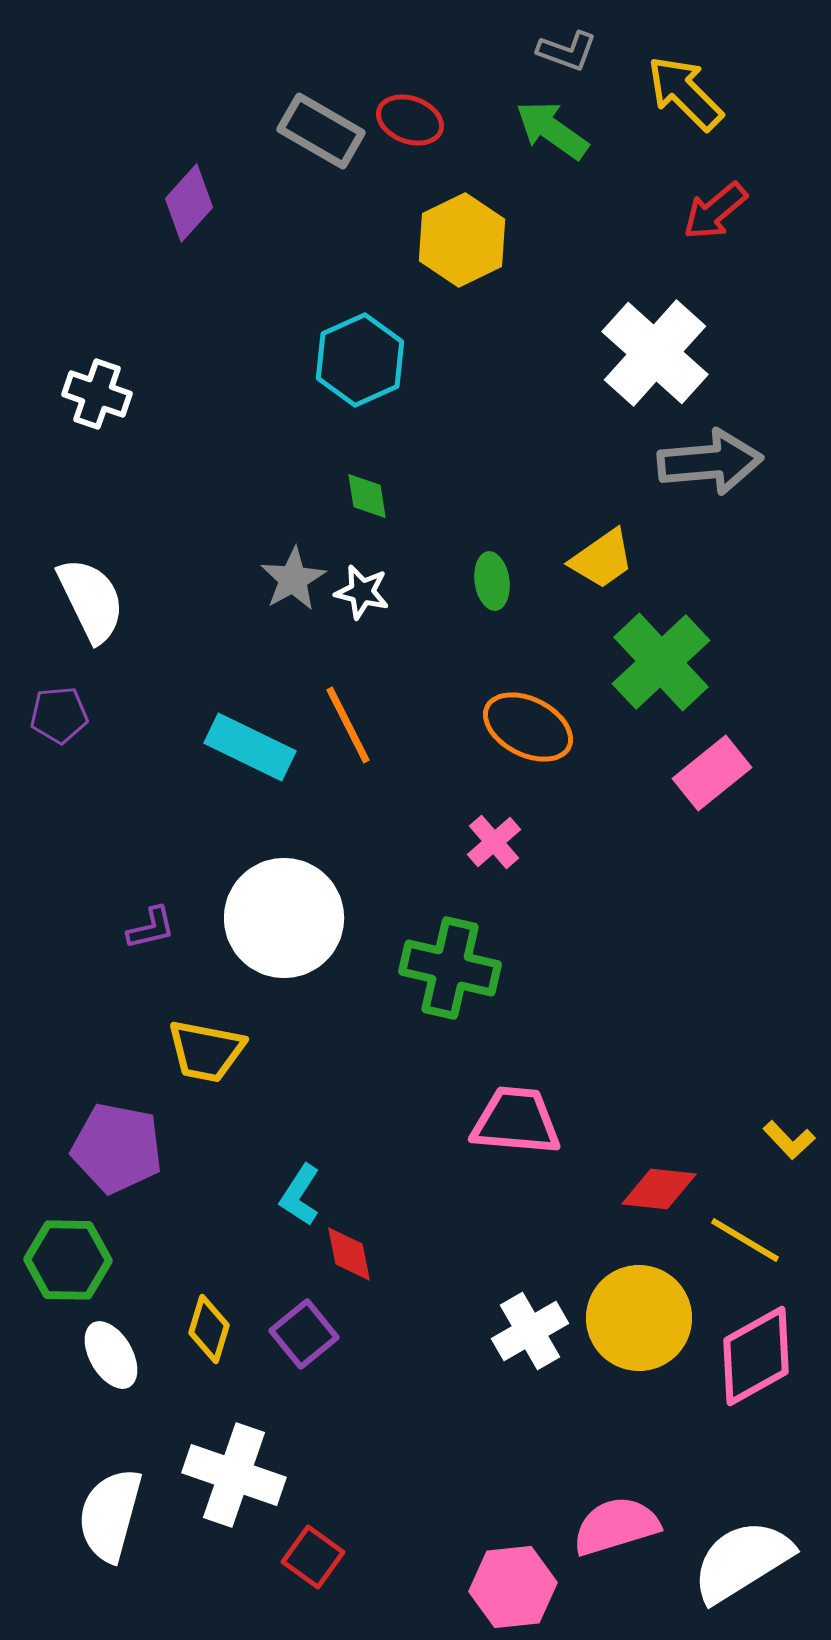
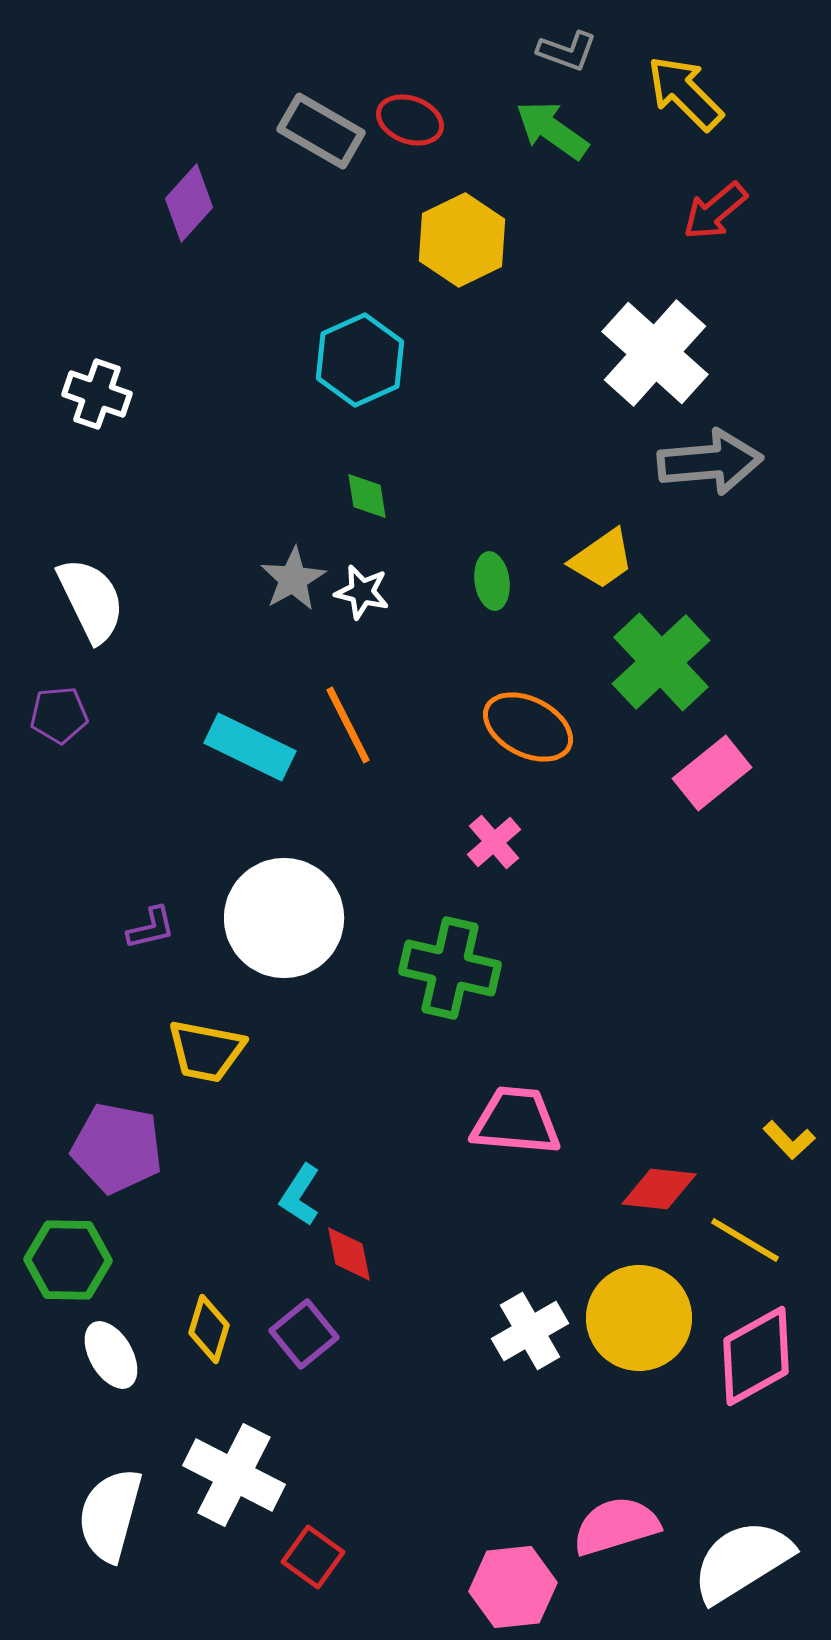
white cross at (234, 1475): rotated 8 degrees clockwise
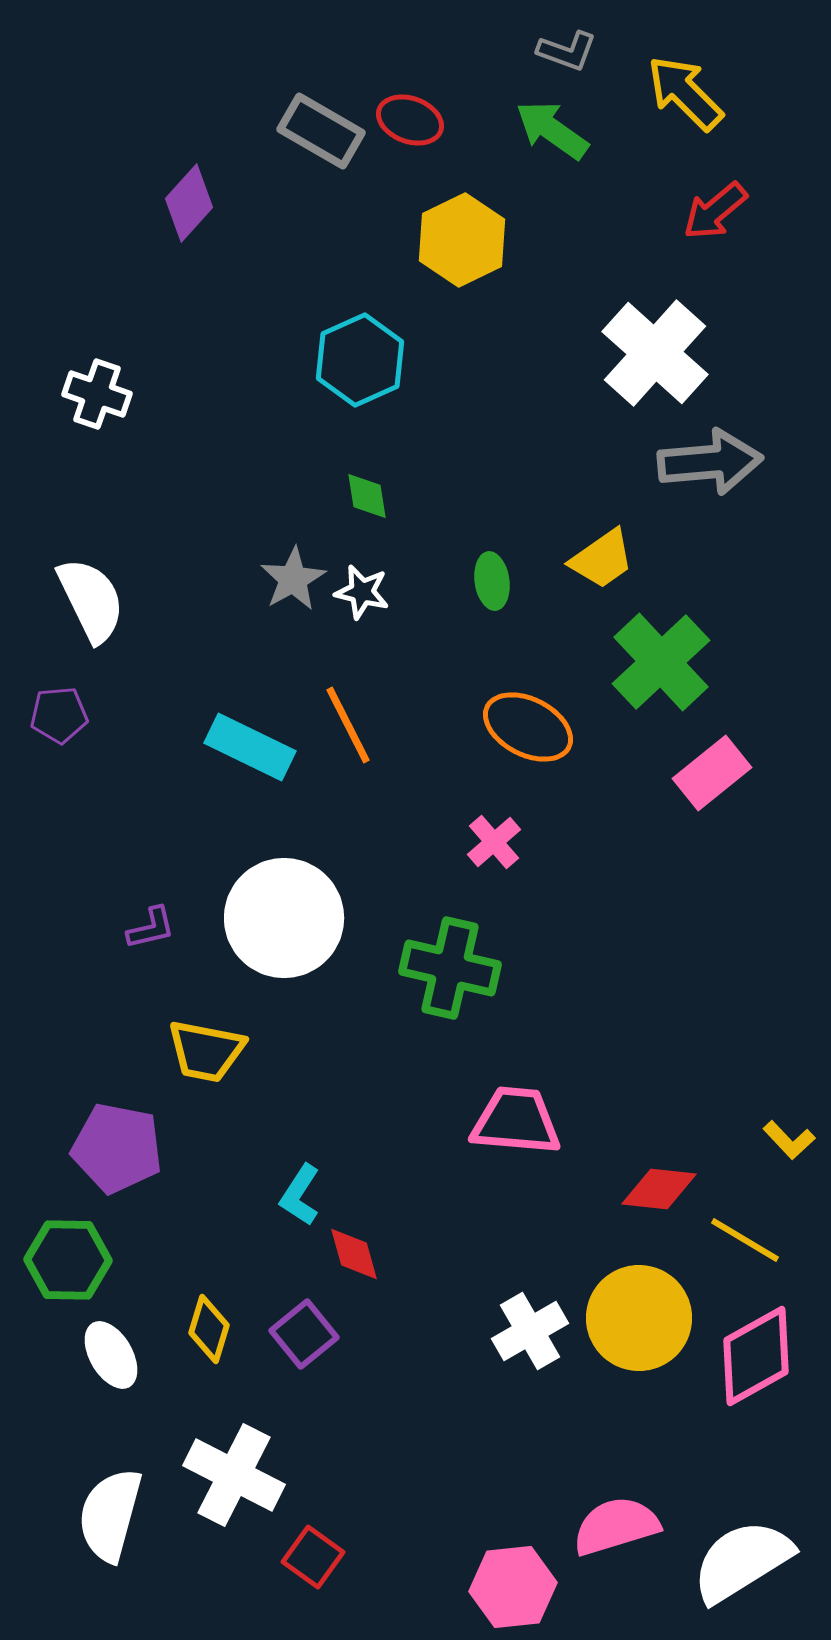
red diamond at (349, 1254): moved 5 px right; rotated 4 degrees counterclockwise
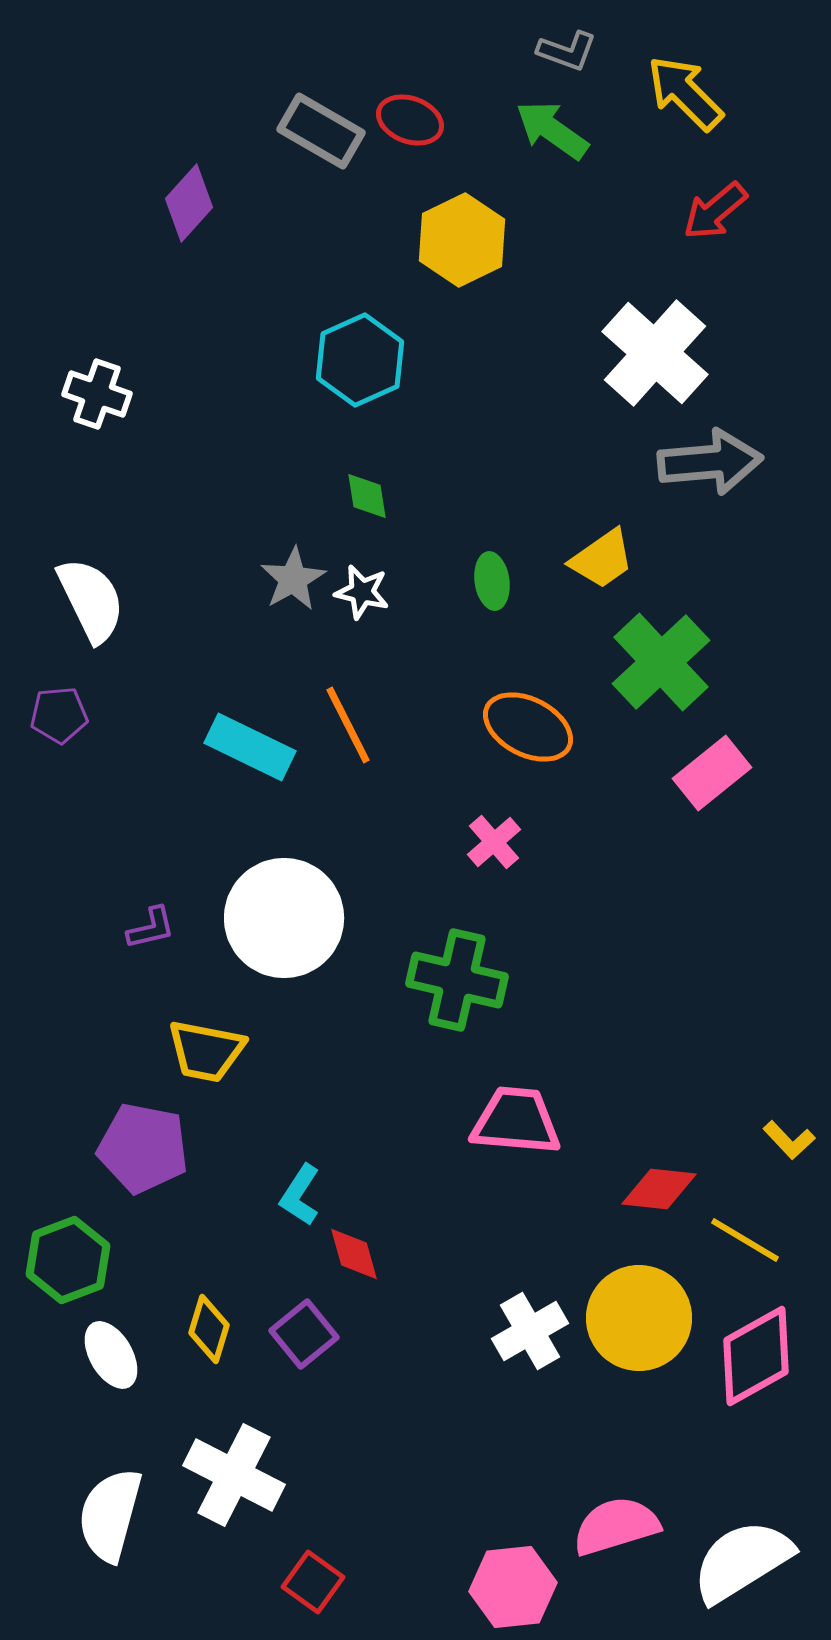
green cross at (450, 968): moved 7 px right, 12 px down
purple pentagon at (117, 1148): moved 26 px right
green hexagon at (68, 1260): rotated 22 degrees counterclockwise
red square at (313, 1557): moved 25 px down
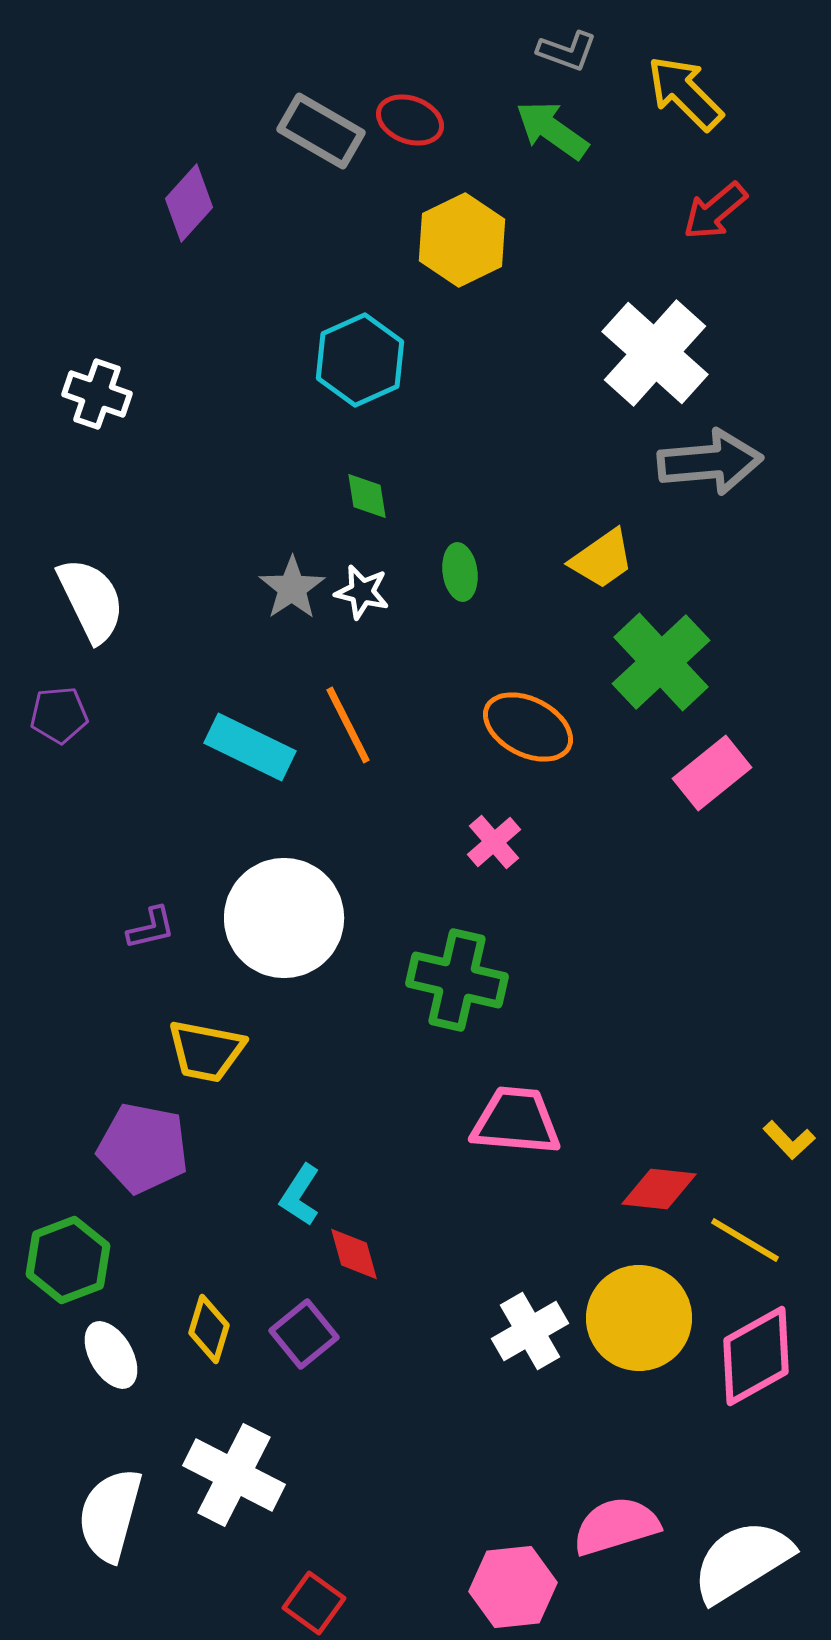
gray star at (293, 579): moved 1 px left, 9 px down; rotated 4 degrees counterclockwise
green ellipse at (492, 581): moved 32 px left, 9 px up
red square at (313, 1582): moved 1 px right, 21 px down
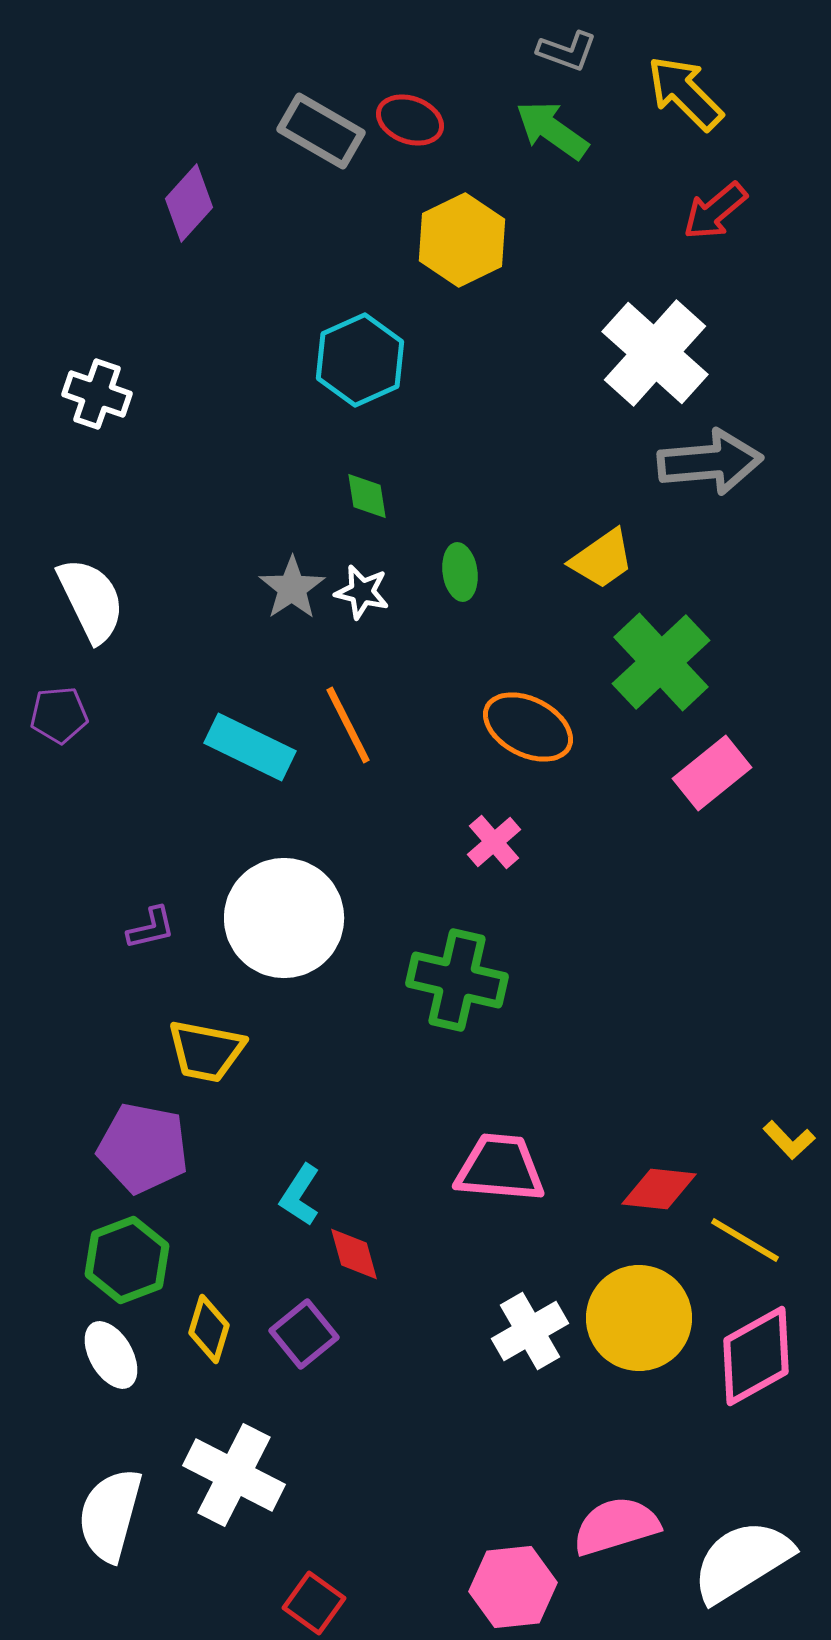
pink trapezoid at (516, 1121): moved 16 px left, 47 px down
green hexagon at (68, 1260): moved 59 px right
